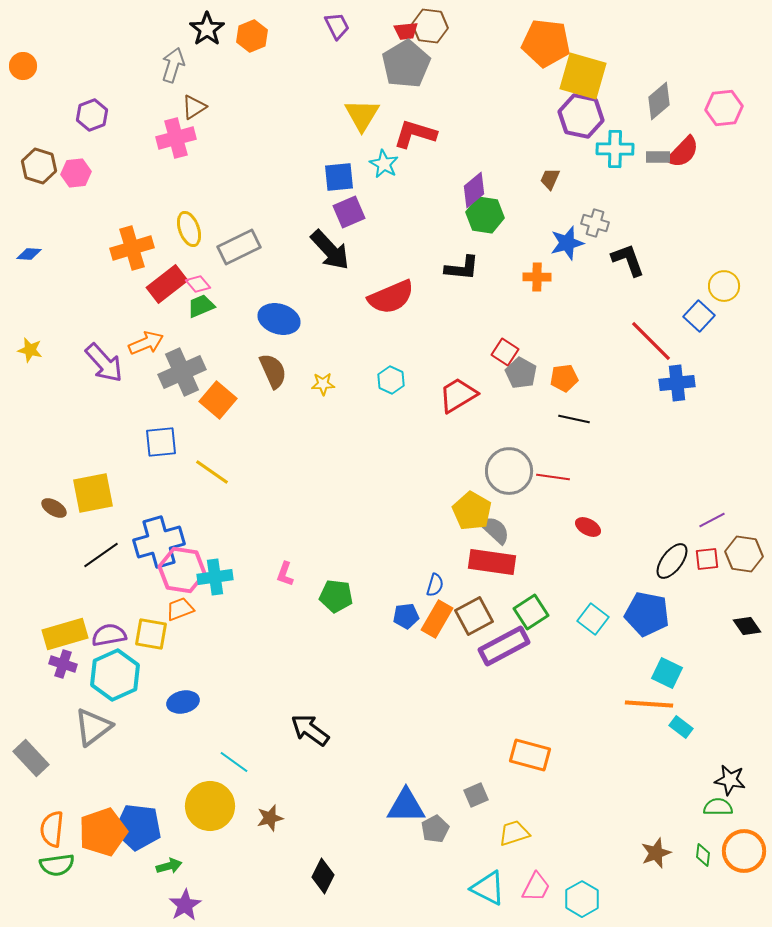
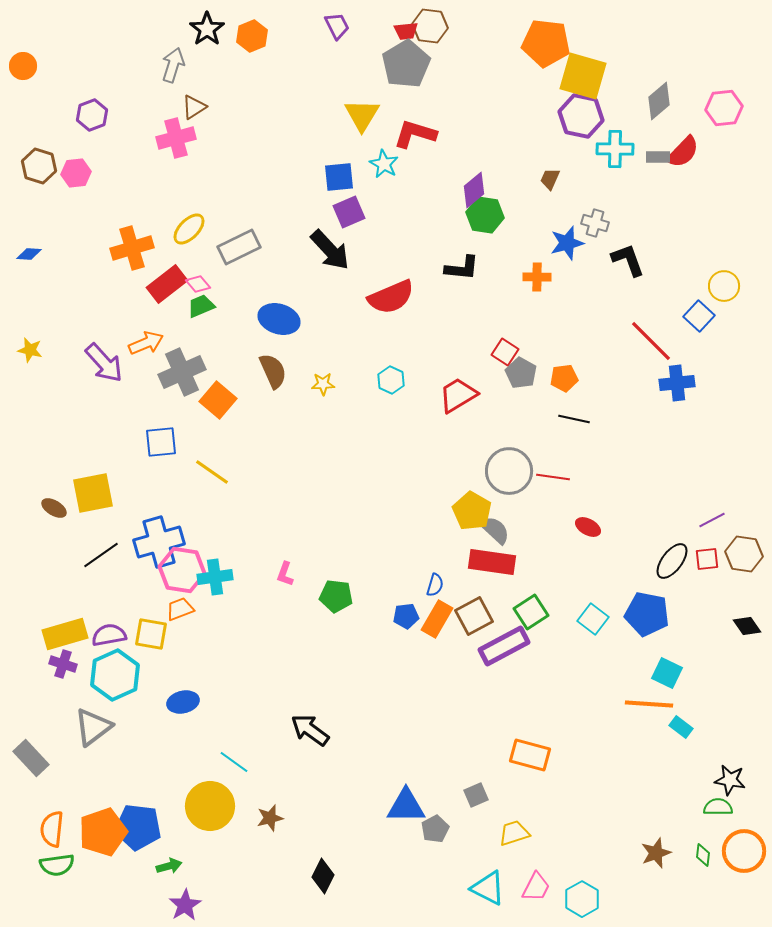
yellow ellipse at (189, 229): rotated 64 degrees clockwise
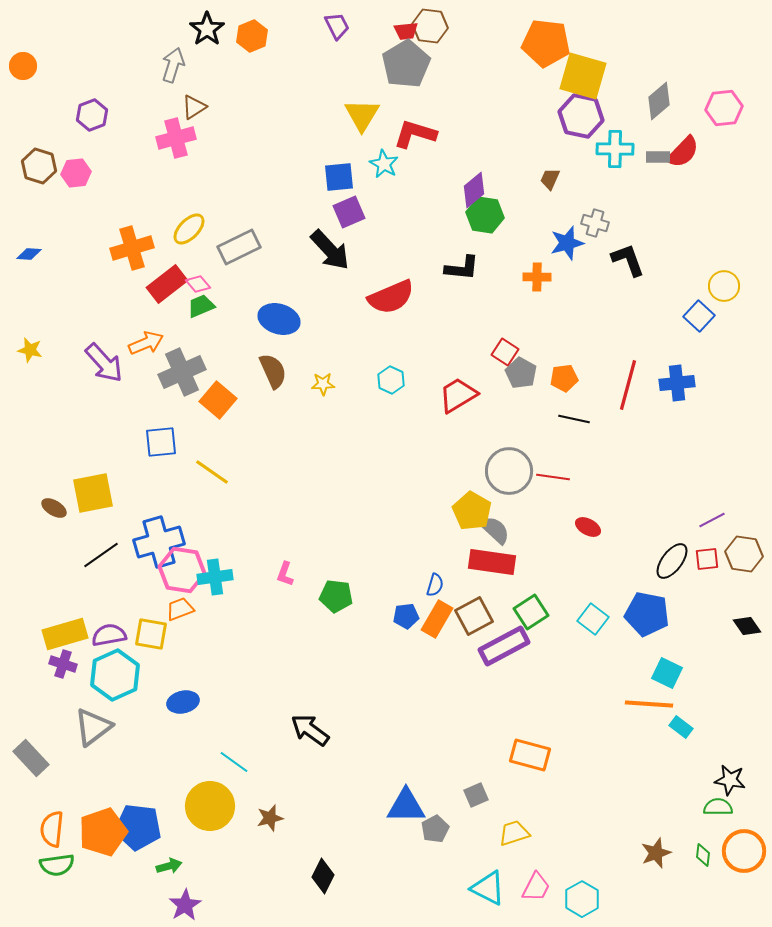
red line at (651, 341): moved 23 px left, 44 px down; rotated 60 degrees clockwise
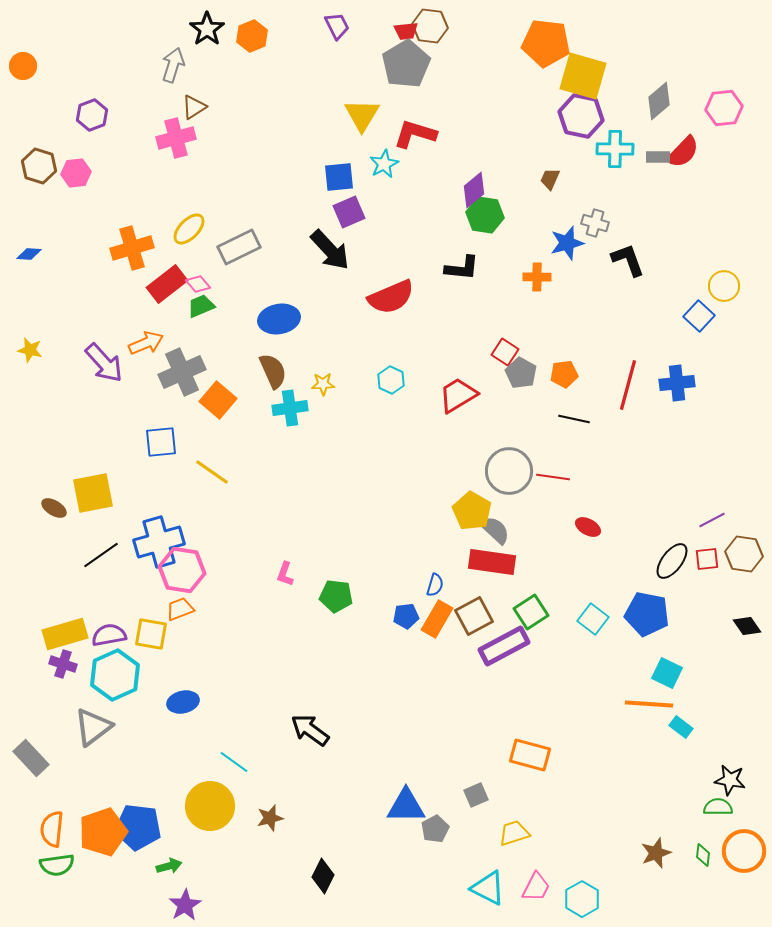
cyan star at (384, 164): rotated 16 degrees clockwise
blue ellipse at (279, 319): rotated 27 degrees counterclockwise
orange pentagon at (564, 378): moved 4 px up
cyan cross at (215, 577): moved 75 px right, 169 px up
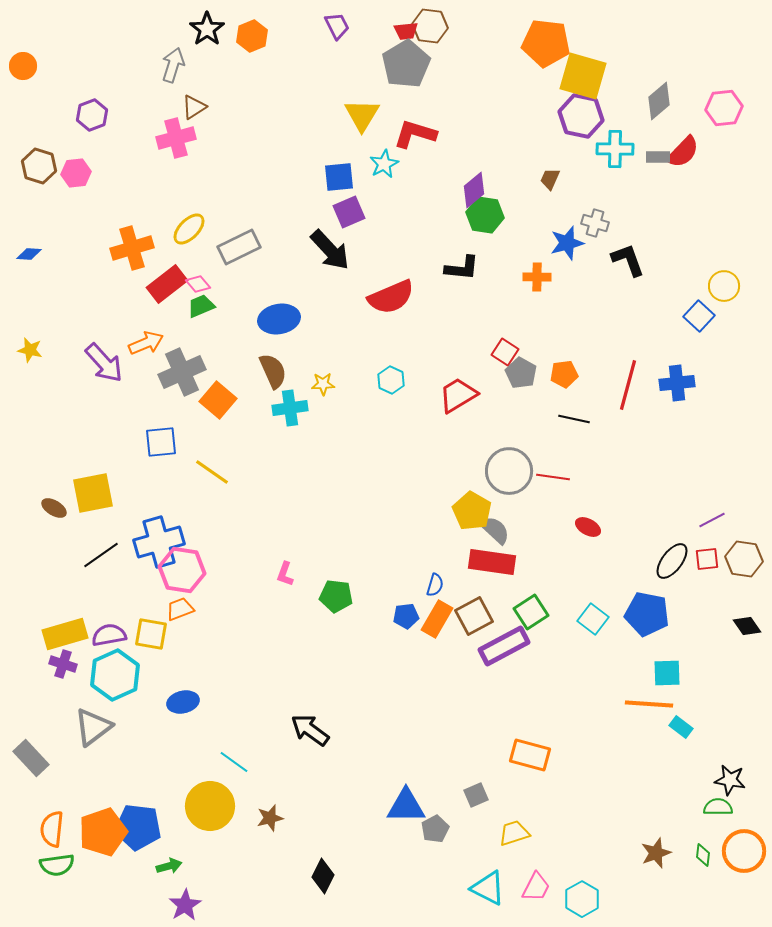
brown hexagon at (744, 554): moved 5 px down
cyan square at (667, 673): rotated 28 degrees counterclockwise
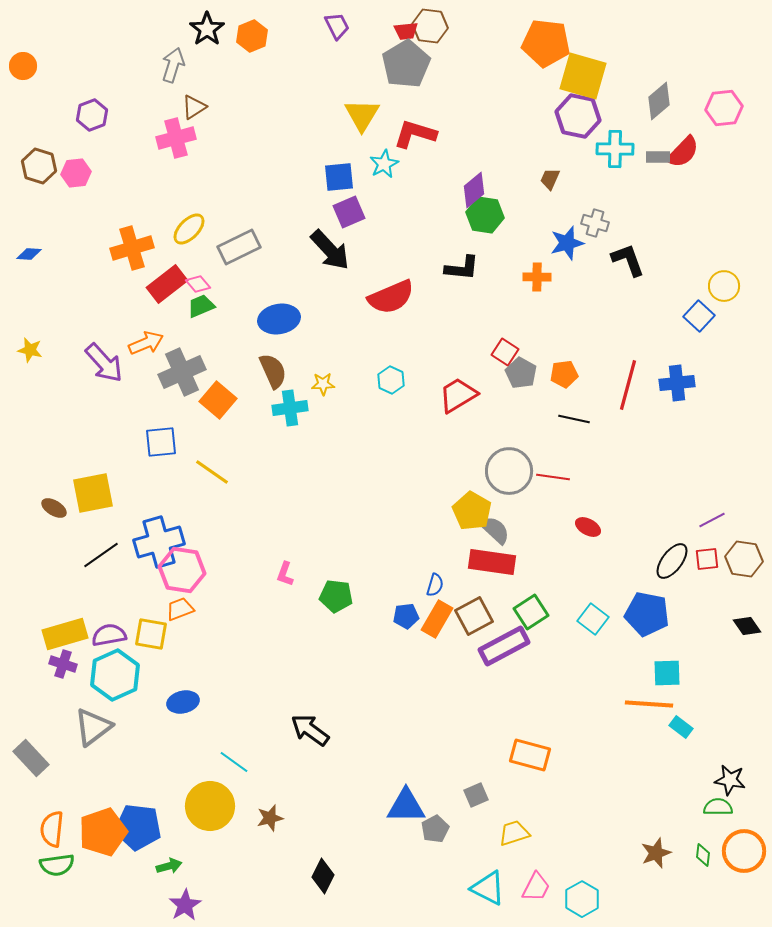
purple hexagon at (581, 116): moved 3 px left
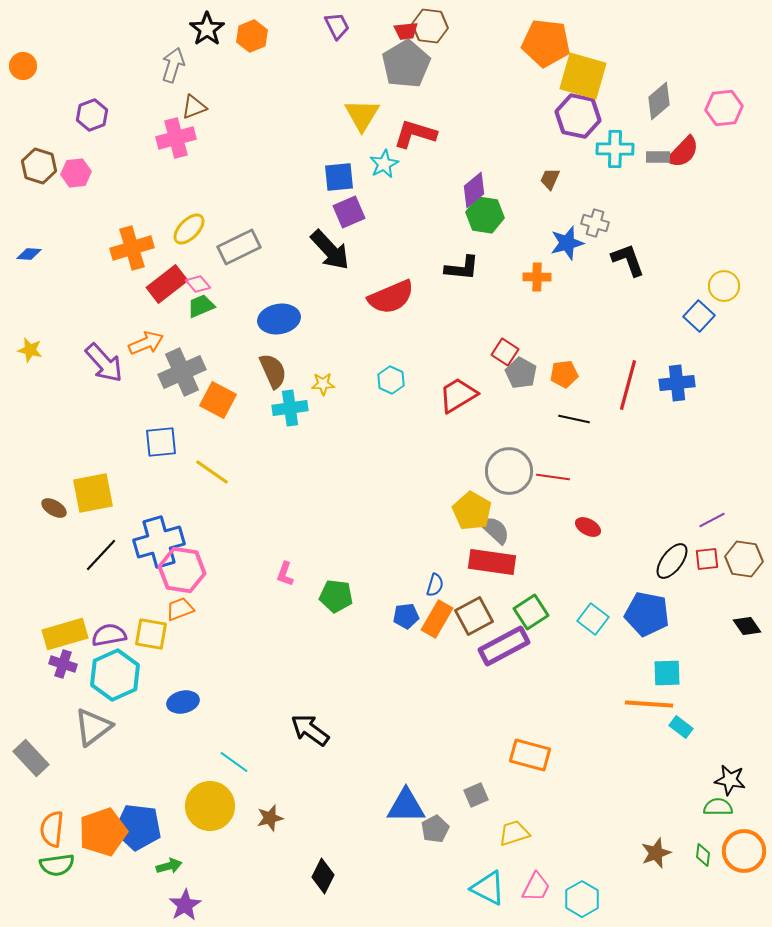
brown triangle at (194, 107): rotated 12 degrees clockwise
orange square at (218, 400): rotated 12 degrees counterclockwise
black line at (101, 555): rotated 12 degrees counterclockwise
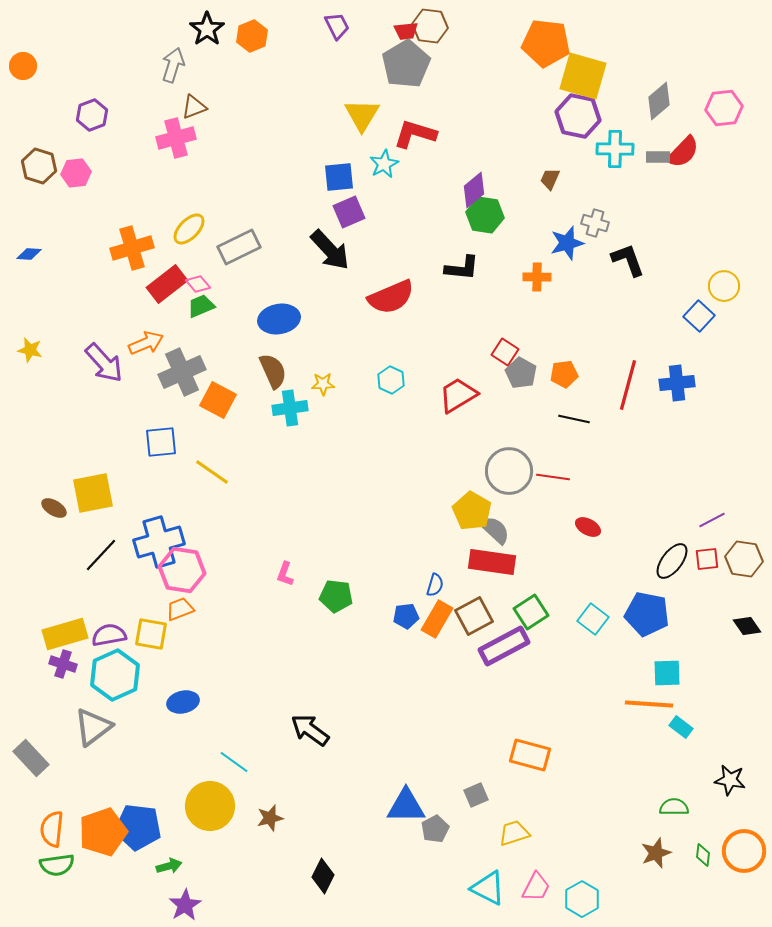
green semicircle at (718, 807): moved 44 px left
